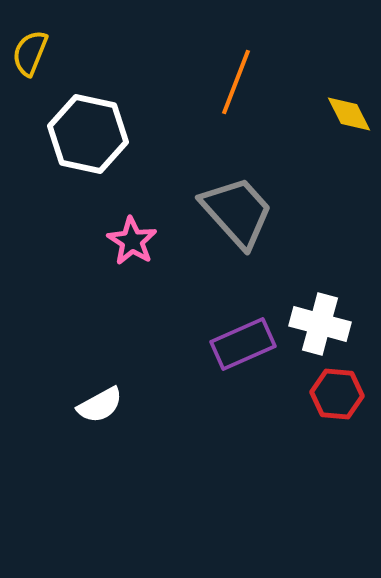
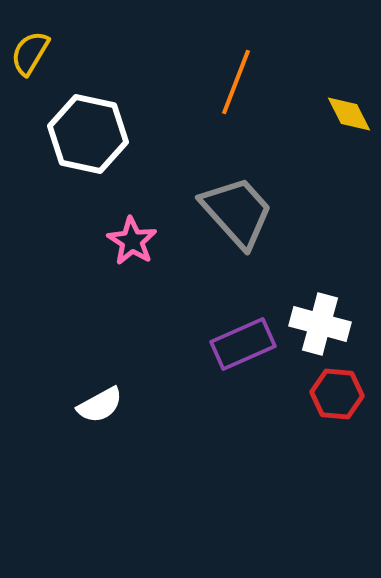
yellow semicircle: rotated 9 degrees clockwise
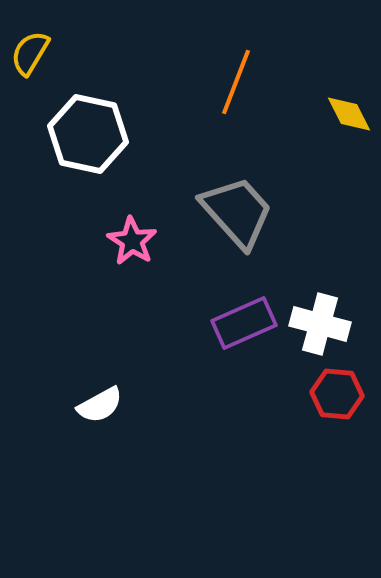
purple rectangle: moved 1 px right, 21 px up
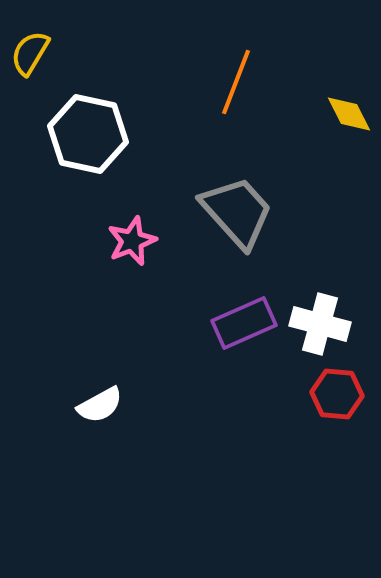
pink star: rotated 18 degrees clockwise
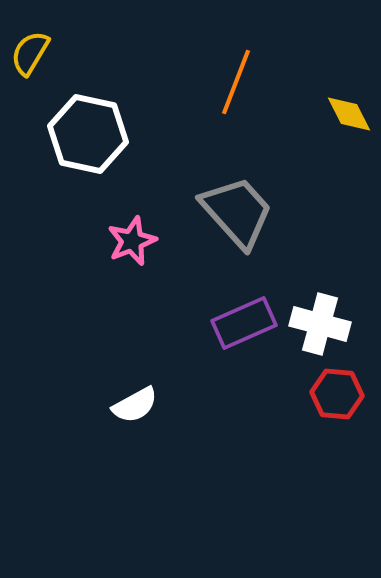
white semicircle: moved 35 px right
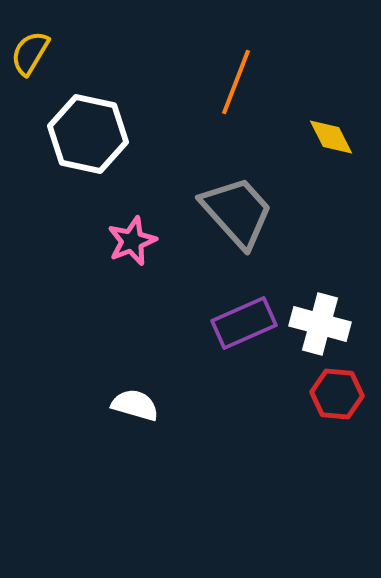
yellow diamond: moved 18 px left, 23 px down
white semicircle: rotated 135 degrees counterclockwise
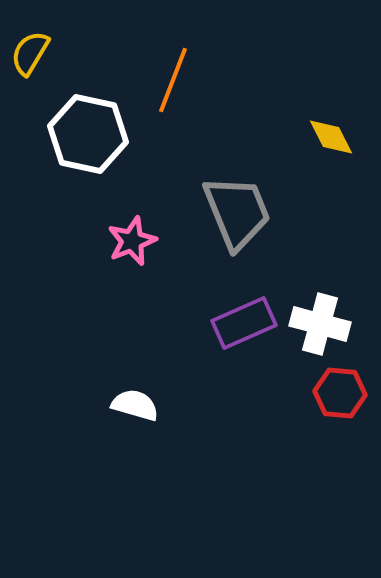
orange line: moved 63 px left, 2 px up
gray trapezoid: rotated 20 degrees clockwise
red hexagon: moved 3 px right, 1 px up
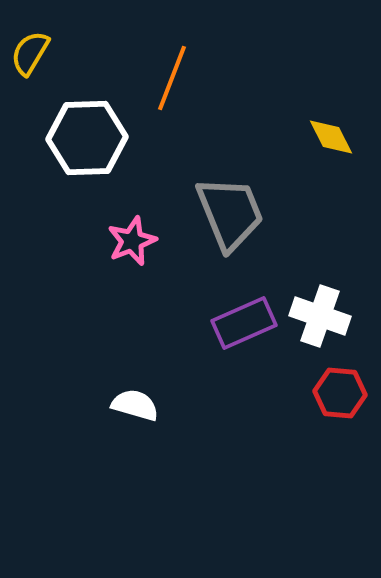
orange line: moved 1 px left, 2 px up
white hexagon: moved 1 px left, 4 px down; rotated 14 degrees counterclockwise
gray trapezoid: moved 7 px left, 1 px down
white cross: moved 8 px up; rotated 4 degrees clockwise
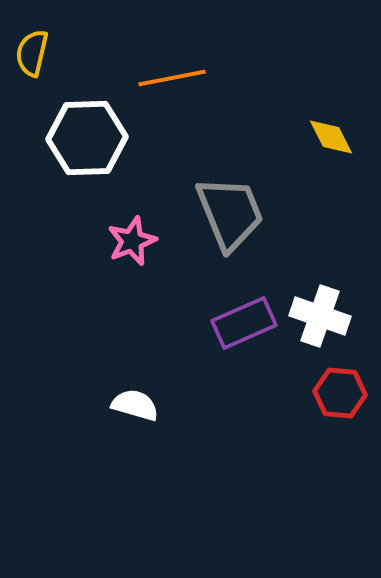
yellow semicircle: moved 2 px right; rotated 18 degrees counterclockwise
orange line: rotated 58 degrees clockwise
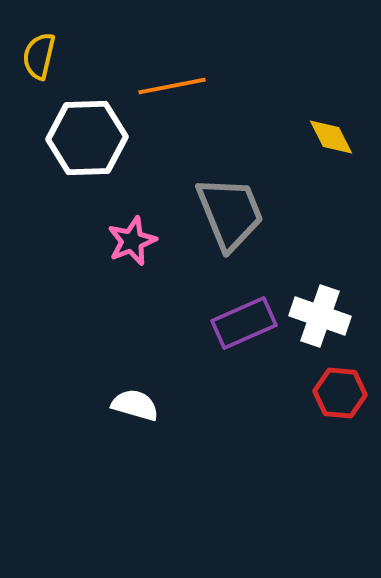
yellow semicircle: moved 7 px right, 3 px down
orange line: moved 8 px down
